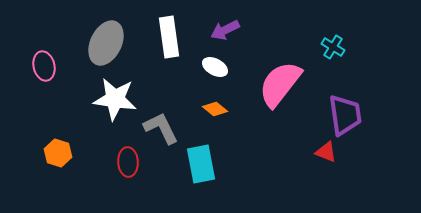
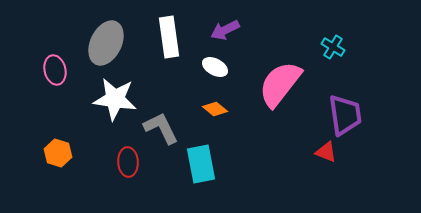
pink ellipse: moved 11 px right, 4 px down
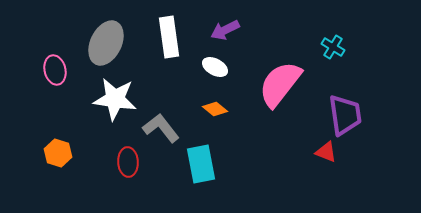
gray L-shape: rotated 12 degrees counterclockwise
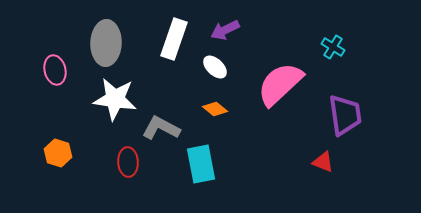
white rectangle: moved 5 px right, 2 px down; rotated 27 degrees clockwise
gray ellipse: rotated 24 degrees counterclockwise
white ellipse: rotated 15 degrees clockwise
pink semicircle: rotated 9 degrees clockwise
gray L-shape: rotated 24 degrees counterclockwise
red triangle: moved 3 px left, 10 px down
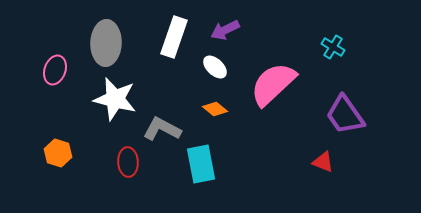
white rectangle: moved 2 px up
pink ellipse: rotated 32 degrees clockwise
pink semicircle: moved 7 px left
white star: rotated 6 degrees clockwise
purple trapezoid: rotated 153 degrees clockwise
gray L-shape: moved 1 px right, 1 px down
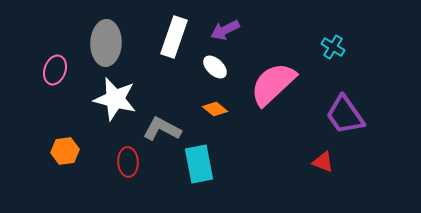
orange hexagon: moved 7 px right, 2 px up; rotated 24 degrees counterclockwise
cyan rectangle: moved 2 px left
